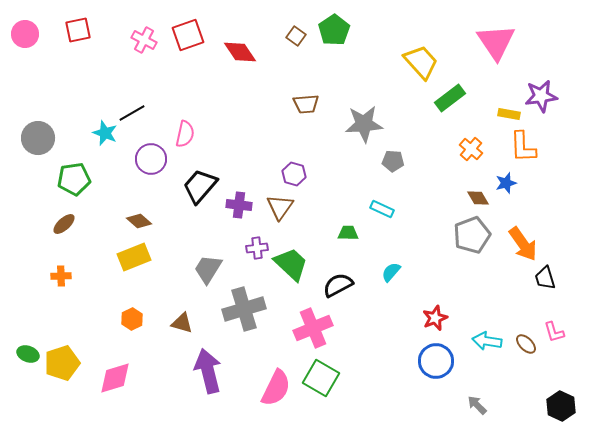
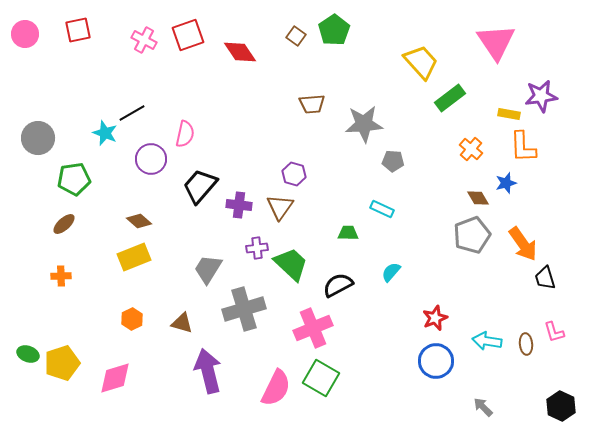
brown trapezoid at (306, 104): moved 6 px right
brown ellipse at (526, 344): rotated 40 degrees clockwise
gray arrow at (477, 405): moved 6 px right, 2 px down
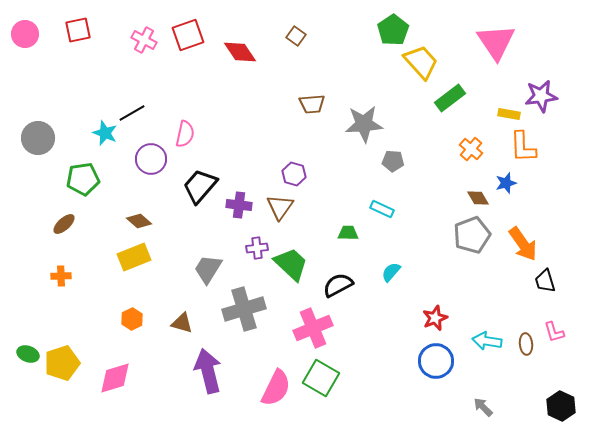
green pentagon at (334, 30): moved 59 px right
green pentagon at (74, 179): moved 9 px right
black trapezoid at (545, 278): moved 3 px down
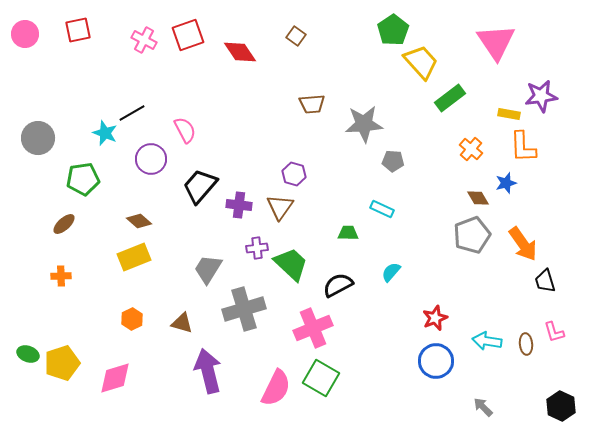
pink semicircle at (185, 134): moved 4 px up; rotated 40 degrees counterclockwise
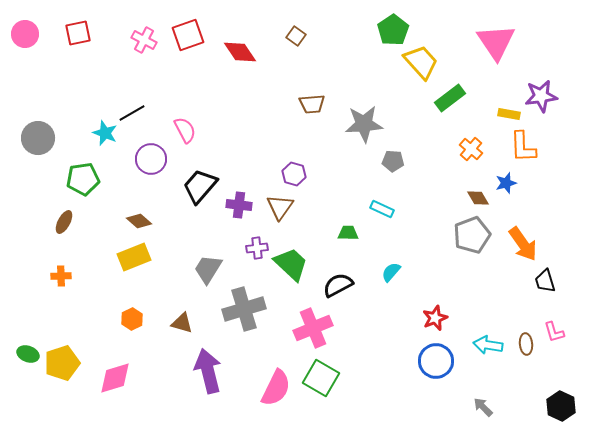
red square at (78, 30): moved 3 px down
brown ellipse at (64, 224): moved 2 px up; rotated 20 degrees counterclockwise
cyan arrow at (487, 341): moved 1 px right, 4 px down
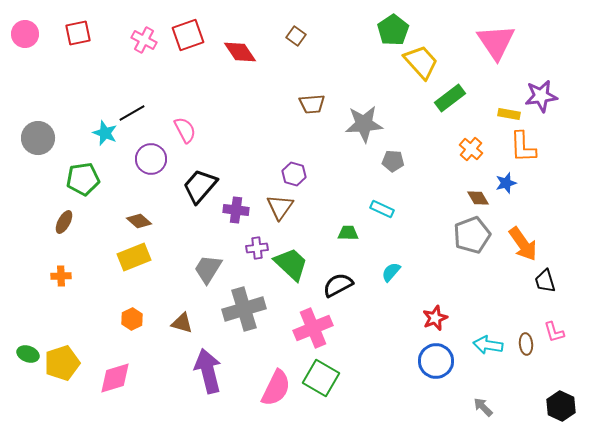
purple cross at (239, 205): moved 3 px left, 5 px down
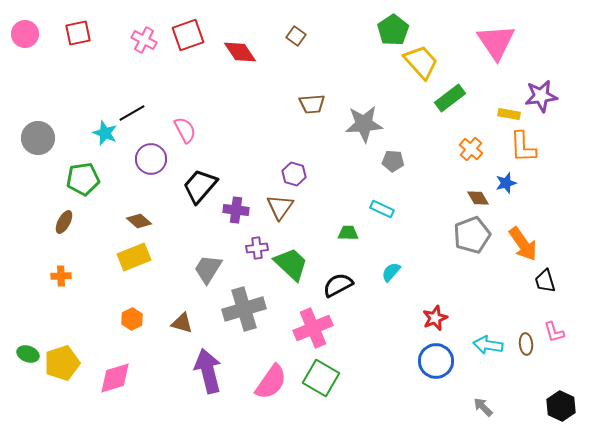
pink semicircle at (276, 388): moved 5 px left, 6 px up; rotated 9 degrees clockwise
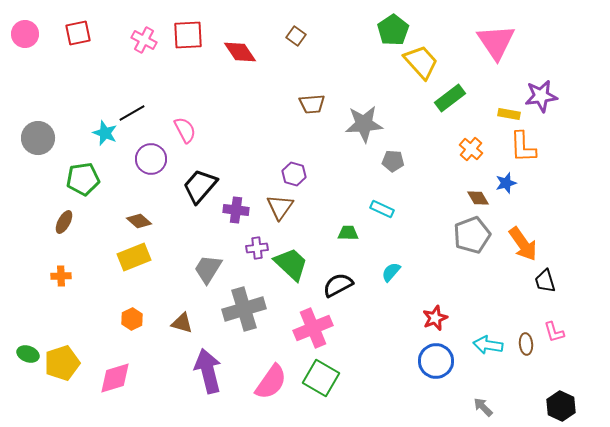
red square at (188, 35): rotated 16 degrees clockwise
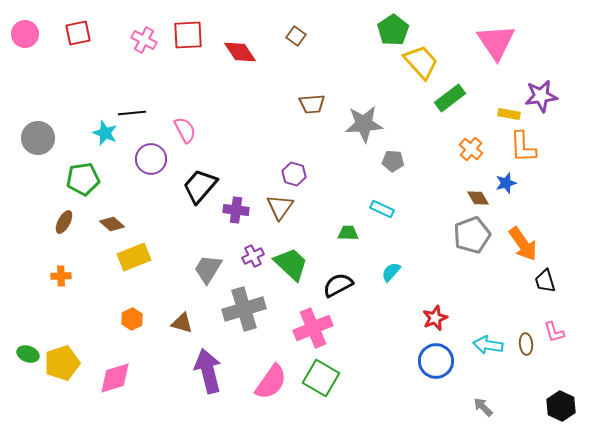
black line at (132, 113): rotated 24 degrees clockwise
brown diamond at (139, 221): moved 27 px left, 3 px down
purple cross at (257, 248): moved 4 px left, 8 px down; rotated 20 degrees counterclockwise
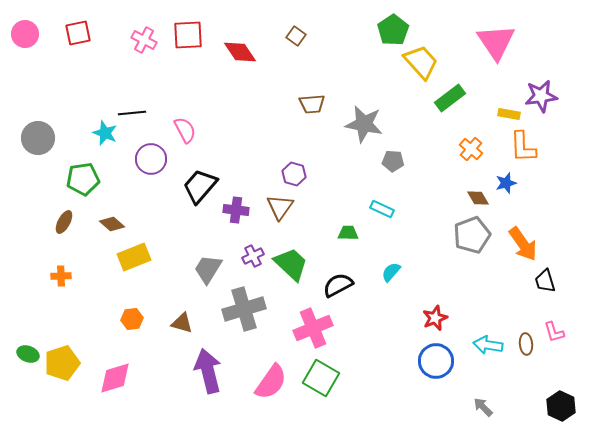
gray star at (364, 124): rotated 15 degrees clockwise
orange hexagon at (132, 319): rotated 20 degrees clockwise
